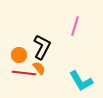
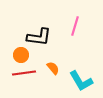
black L-shape: moved 3 px left, 10 px up; rotated 70 degrees clockwise
orange circle: moved 2 px right
orange semicircle: moved 14 px right
red line: rotated 15 degrees counterclockwise
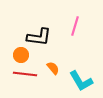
red line: moved 1 px right, 1 px down; rotated 15 degrees clockwise
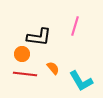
orange circle: moved 1 px right, 1 px up
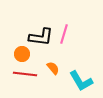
pink line: moved 11 px left, 8 px down
black L-shape: moved 2 px right
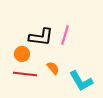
pink line: moved 1 px right, 1 px down
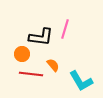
pink line: moved 6 px up
orange semicircle: moved 3 px up
red line: moved 6 px right
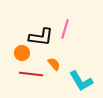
orange circle: moved 1 px up
orange semicircle: moved 1 px right, 1 px up
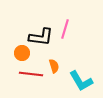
orange semicircle: moved 2 px down; rotated 24 degrees clockwise
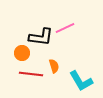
pink line: moved 1 px up; rotated 48 degrees clockwise
